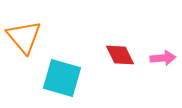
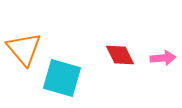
orange triangle: moved 12 px down
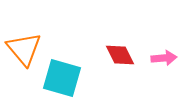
pink arrow: moved 1 px right
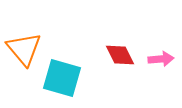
pink arrow: moved 3 px left, 1 px down
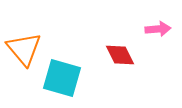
pink arrow: moved 3 px left, 30 px up
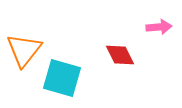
pink arrow: moved 1 px right, 2 px up
orange triangle: moved 1 px down; rotated 18 degrees clockwise
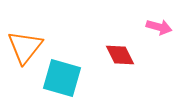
pink arrow: rotated 20 degrees clockwise
orange triangle: moved 1 px right, 3 px up
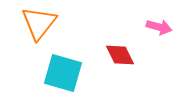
orange triangle: moved 14 px right, 24 px up
cyan square: moved 1 px right, 5 px up
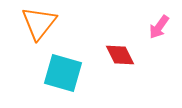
pink arrow: rotated 110 degrees clockwise
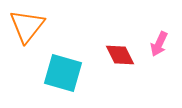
orange triangle: moved 12 px left, 3 px down
pink arrow: moved 17 px down; rotated 10 degrees counterclockwise
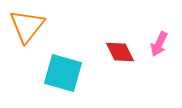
red diamond: moved 3 px up
